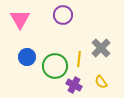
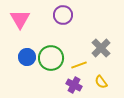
yellow line: moved 6 px down; rotated 63 degrees clockwise
green circle: moved 4 px left, 8 px up
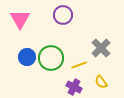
purple cross: moved 2 px down
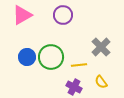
pink triangle: moved 2 px right, 4 px up; rotated 30 degrees clockwise
gray cross: moved 1 px up
green circle: moved 1 px up
yellow line: rotated 14 degrees clockwise
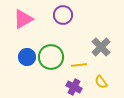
pink triangle: moved 1 px right, 4 px down
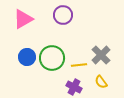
gray cross: moved 8 px down
green circle: moved 1 px right, 1 px down
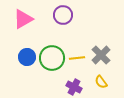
yellow line: moved 2 px left, 7 px up
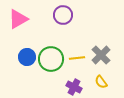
pink triangle: moved 5 px left
green circle: moved 1 px left, 1 px down
